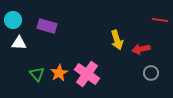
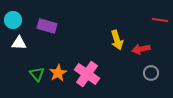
orange star: moved 1 px left
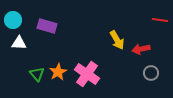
yellow arrow: rotated 12 degrees counterclockwise
orange star: moved 1 px up
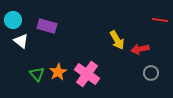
white triangle: moved 2 px right, 2 px up; rotated 35 degrees clockwise
red arrow: moved 1 px left
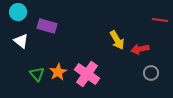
cyan circle: moved 5 px right, 8 px up
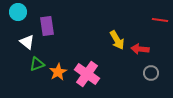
purple rectangle: rotated 66 degrees clockwise
white triangle: moved 6 px right, 1 px down
red arrow: rotated 18 degrees clockwise
green triangle: moved 10 px up; rotated 49 degrees clockwise
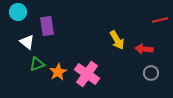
red line: rotated 21 degrees counterclockwise
red arrow: moved 4 px right
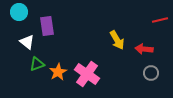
cyan circle: moved 1 px right
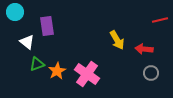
cyan circle: moved 4 px left
orange star: moved 1 px left, 1 px up
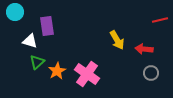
white triangle: moved 3 px right, 1 px up; rotated 21 degrees counterclockwise
green triangle: moved 2 px up; rotated 21 degrees counterclockwise
